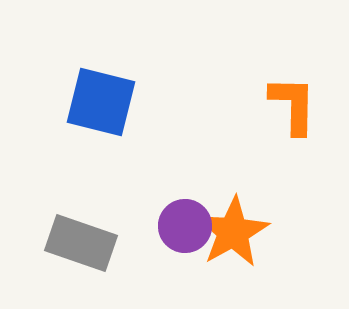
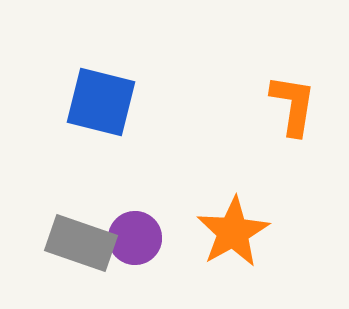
orange L-shape: rotated 8 degrees clockwise
purple circle: moved 50 px left, 12 px down
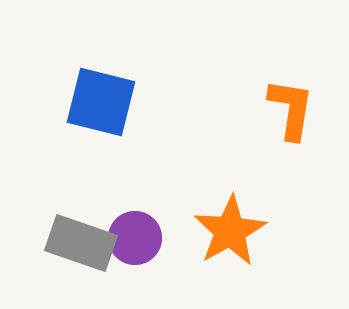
orange L-shape: moved 2 px left, 4 px down
orange star: moved 3 px left, 1 px up
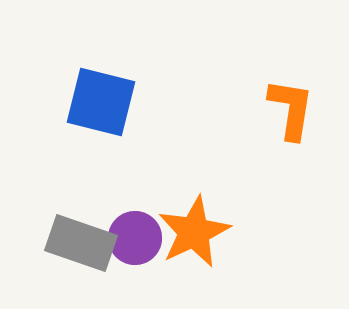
orange star: moved 36 px left, 1 px down; rotated 4 degrees clockwise
